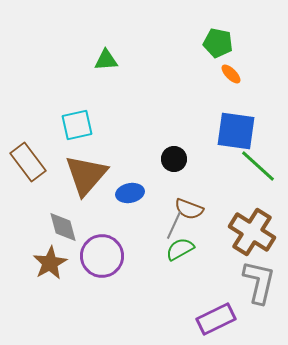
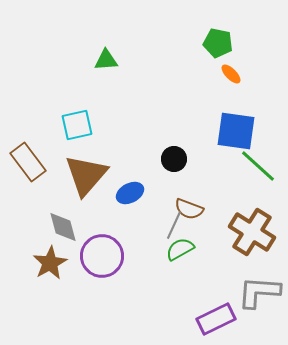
blue ellipse: rotated 16 degrees counterclockwise
gray L-shape: moved 10 px down; rotated 99 degrees counterclockwise
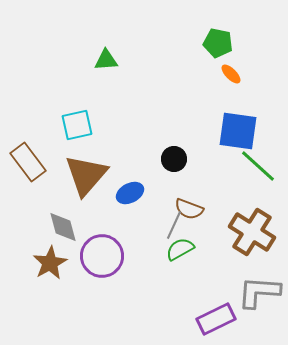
blue square: moved 2 px right
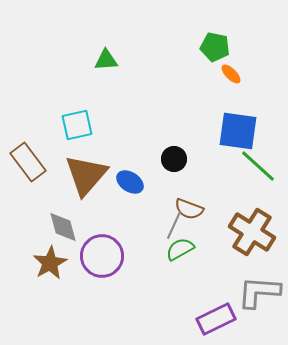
green pentagon: moved 3 px left, 4 px down
blue ellipse: moved 11 px up; rotated 60 degrees clockwise
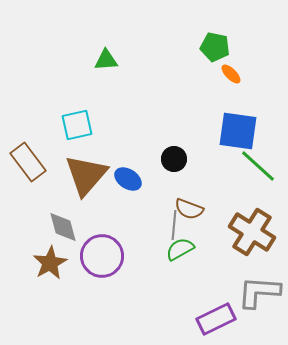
blue ellipse: moved 2 px left, 3 px up
gray line: rotated 20 degrees counterclockwise
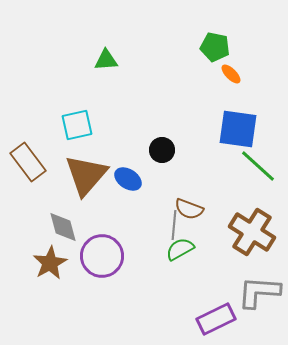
blue square: moved 2 px up
black circle: moved 12 px left, 9 px up
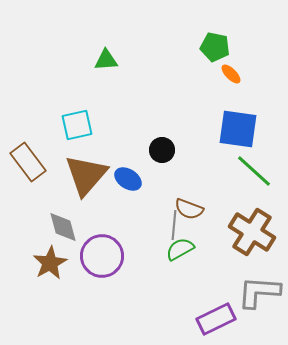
green line: moved 4 px left, 5 px down
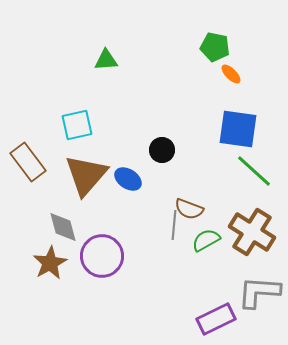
green semicircle: moved 26 px right, 9 px up
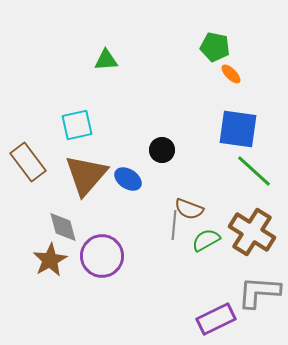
brown star: moved 3 px up
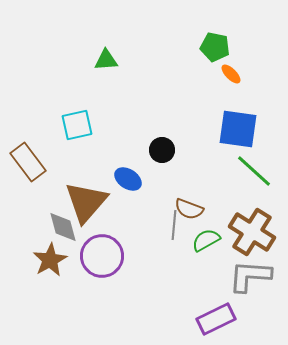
brown triangle: moved 27 px down
gray L-shape: moved 9 px left, 16 px up
